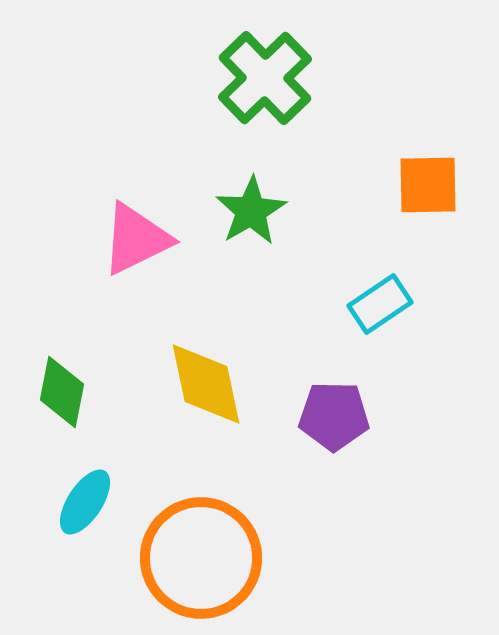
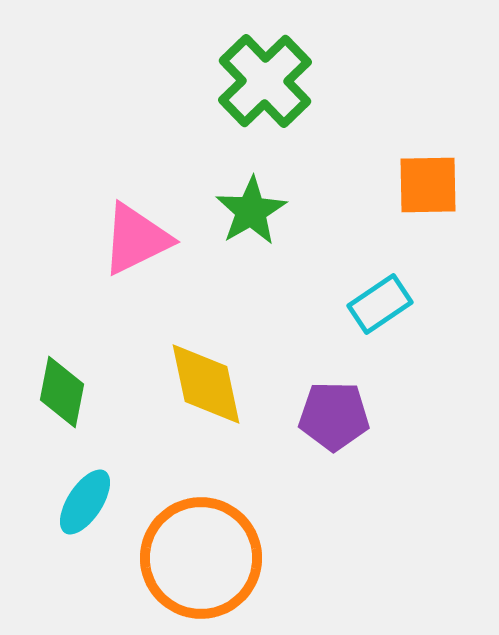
green cross: moved 3 px down
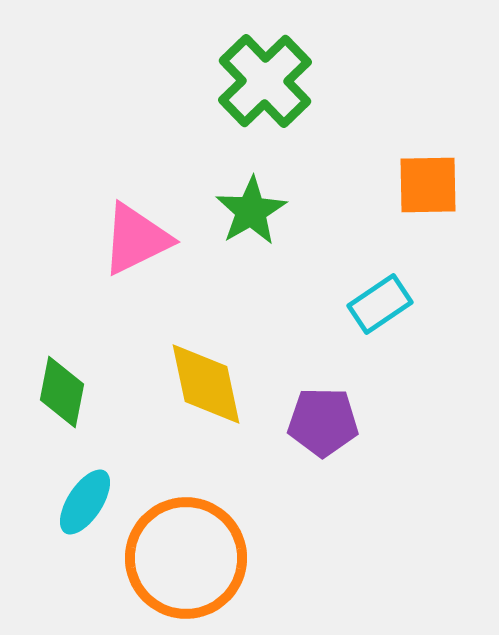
purple pentagon: moved 11 px left, 6 px down
orange circle: moved 15 px left
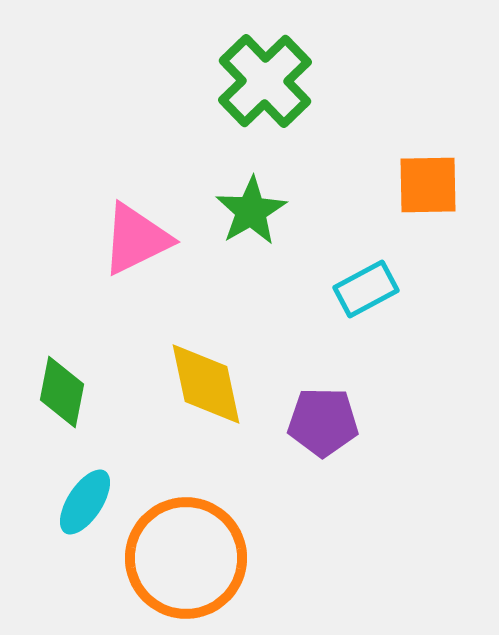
cyan rectangle: moved 14 px left, 15 px up; rotated 6 degrees clockwise
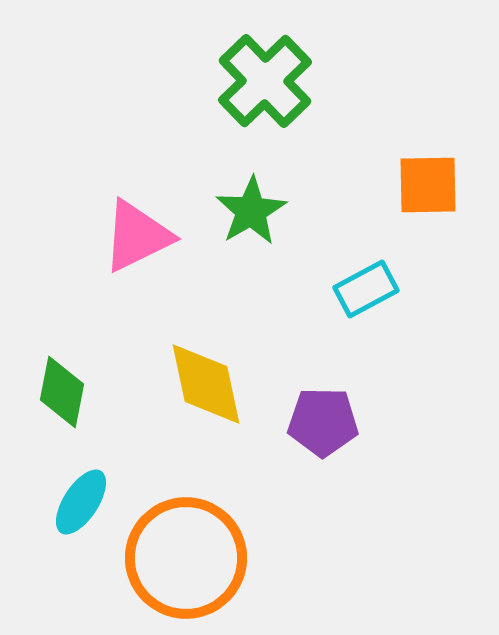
pink triangle: moved 1 px right, 3 px up
cyan ellipse: moved 4 px left
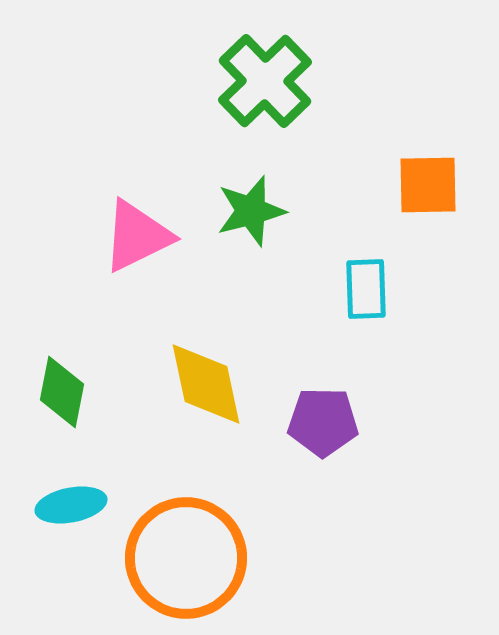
green star: rotated 16 degrees clockwise
cyan rectangle: rotated 64 degrees counterclockwise
cyan ellipse: moved 10 px left, 3 px down; rotated 46 degrees clockwise
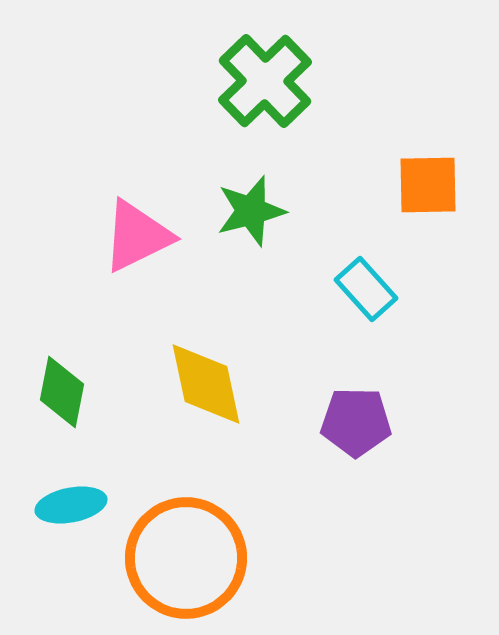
cyan rectangle: rotated 40 degrees counterclockwise
purple pentagon: moved 33 px right
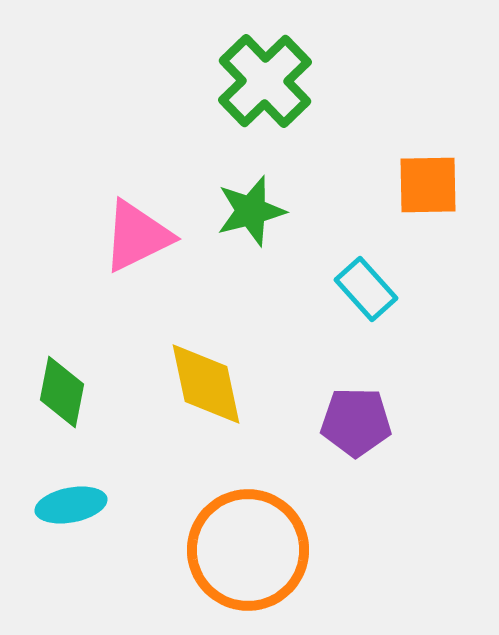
orange circle: moved 62 px right, 8 px up
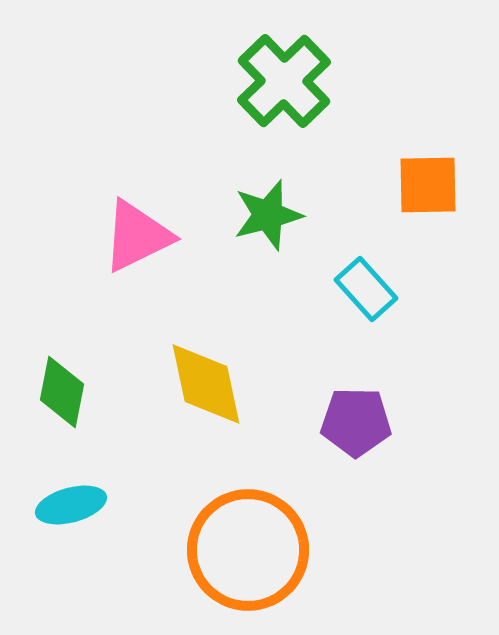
green cross: moved 19 px right
green star: moved 17 px right, 4 px down
cyan ellipse: rotated 4 degrees counterclockwise
